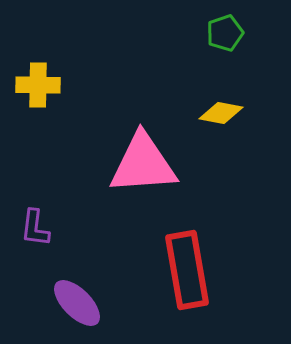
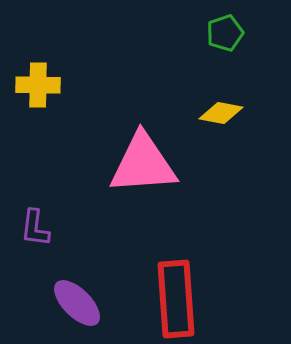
red rectangle: moved 11 px left, 29 px down; rotated 6 degrees clockwise
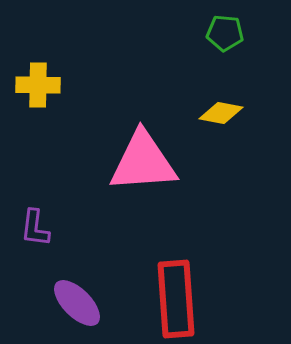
green pentagon: rotated 24 degrees clockwise
pink triangle: moved 2 px up
